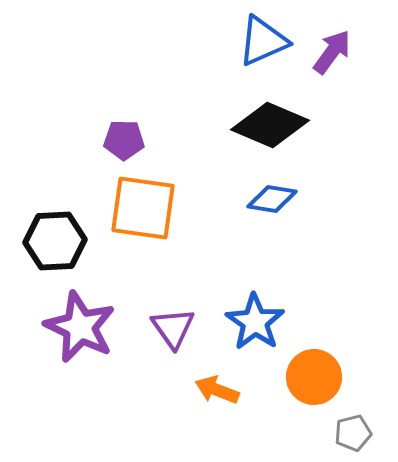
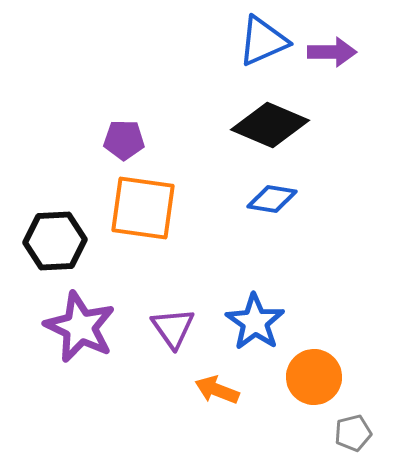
purple arrow: rotated 54 degrees clockwise
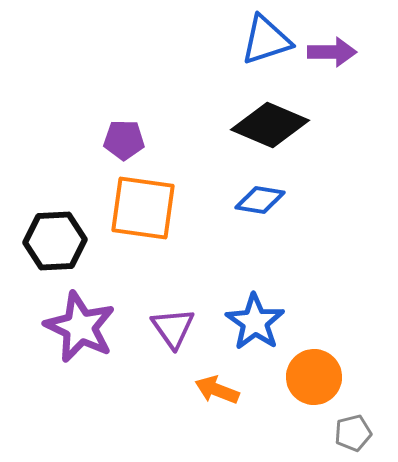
blue triangle: moved 3 px right, 1 px up; rotated 6 degrees clockwise
blue diamond: moved 12 px left, 1 px down
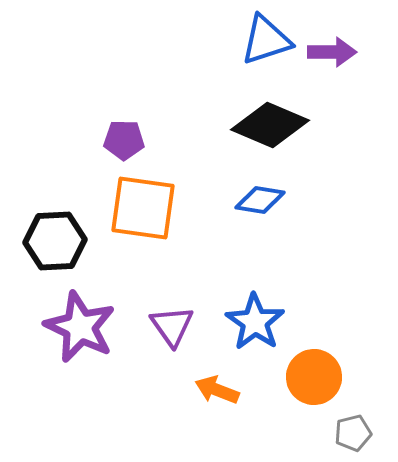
purple triangle: moved 1 px left, 2 px up
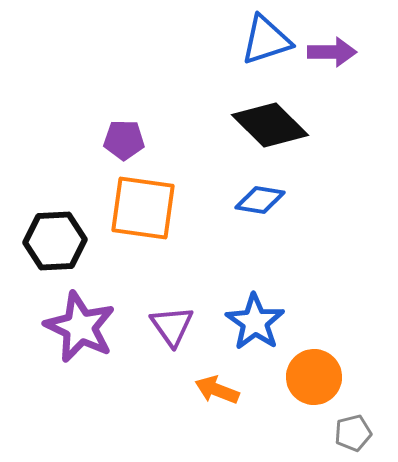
black diamond: rotated 22 degrees clockwise
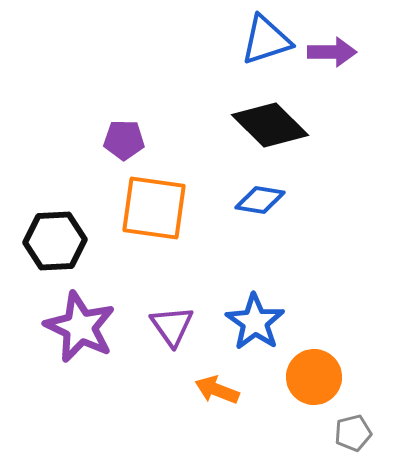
orange square: moved 11 px right
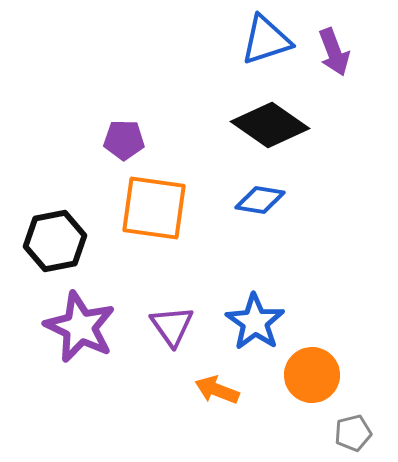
purple arrow: moved 2 px right; rotated 69 degrees clockwise
black diamond: rotated 10 degrees counterclockwise
black hexagon: rotated 8 degrees counterclockwise
orange circle: moved 2 px left, 2 px up
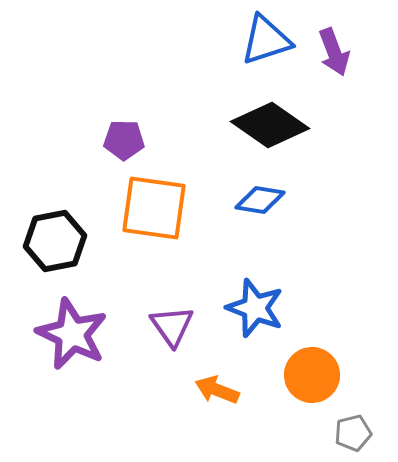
blue star: moved 14 px up; rotated 14 degrees counterclockwise
purple star: moved 8 px left, 7 px down
